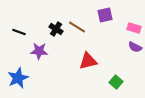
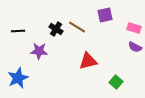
black line: moved 1 px left, 1 px up; rotated 24 degrees counterclockwise
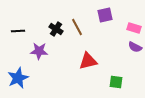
brown line: rotated 30 degrees clockwise
green square: rotated 32 degrees counterclockwise
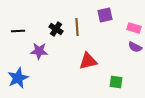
brown line: rotated 24 degrees clockwise
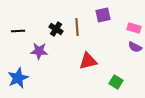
purple square: moved 2 px left
green square: rotated 24 degrees clockwise
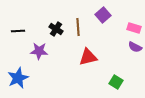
purple square: rotated 28 degrees counterclockwise
brown line: moved 1 px right
red triangle: moved 4 px up
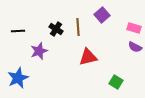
purple square: moved 1 px left
purple star: rotated 24 degrees counterclockwise
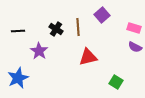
purple star: rotated 18 degrees counterclockwise
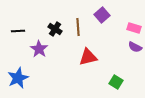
black cross: moved 1 px left
purple star: moved 2 px up
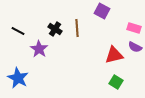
purple square: moved 4 px up; rotated 21 degrees counterclockwise
brown line: moved 1 px left, 1 px down
black line: rotated 32 degrees clockwise
red triangle: moved 26 px right, 2 px up
blue star: rotated 20 degrees counterclockwise
